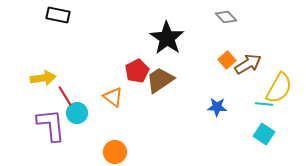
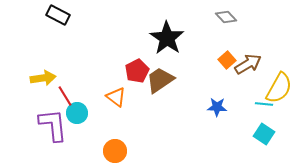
black rectangle: rotated 15 degrees clockwise
orange triangle: moved 3 px right
purple L-shape: moved 2 px right
orange circle: moved 1 px up
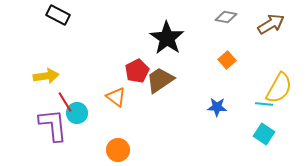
gray diamond: rotated 35 degrees counterclockwise
brown arrow: moved 23 px right, 40 px up
yellow arrow: moved 3 px right, 2 px up
red line: moved 6 px down
orange circle: moved 3 px right, 1 px up
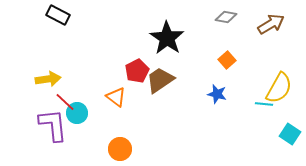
yellow arrow: moved 2 px right, 3 px down
red line: rotated 15 degrees counterclockwise
blue star: moved 13 px up; rotated 12 degrees clockwise
cyan square: moved 26 px right
orange circle: moved 2 px right, 1 px up
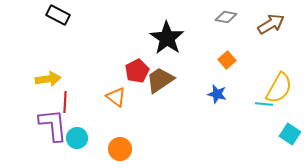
red line: rotated 50 degrees clockwise
cyan circle: moved 25 px down
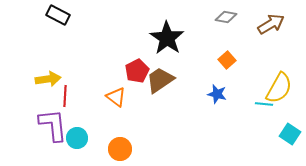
red line: moved 6 px up
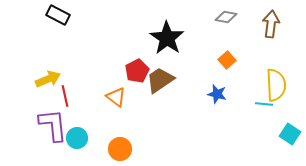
brown arrow: rotated 52 degrees counterclockwise
yellow arrow: rotated 15 degrees counterclockwise
yellow semicircle: moved 3 px left, 3 px up; rotated 32 degrees counterclockwise
red line: rotated 15 degrees counterclockwise
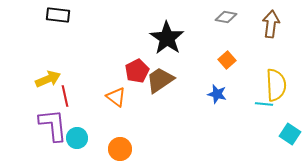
black rectangle: rotated 20 degrees counterclockwise
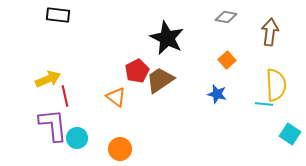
brown arrow: moved 1 px left, 8 px down
black star: rotated 8 degrees counterclockwise
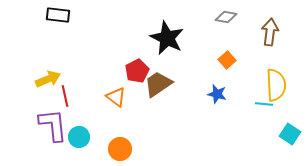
brown trapezoid: moved 2 px left, 4 px down
cyan circle: moved 2 px right, 1 px up
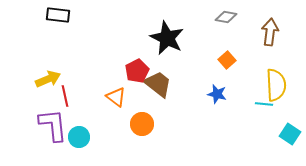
brown trapezoid: rotated 72 degrees clockwise
orange circle: moved 22 px right, 25 px up
